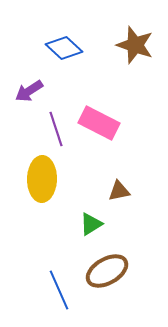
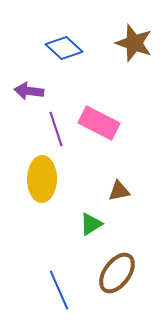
brown star: moved 1 px left, 2 px up
purple arrow: rotated 40 degrees clockwise
brown ellipse: moved 10 px right, 2 px down; rotated 24 degrees counterclockwise
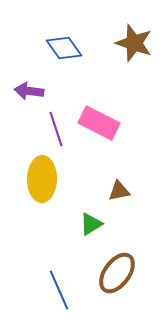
blue diamond: rotated 12 degrees clockwise
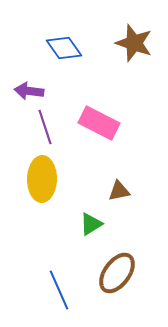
purple line: moved 11 px left, 2 px up
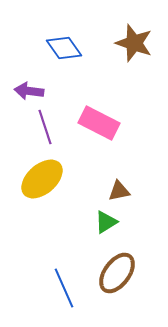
yellow ellipse: rotated 48 degrees clockwise
green triangle: moved 15 px right, 2 px up
blue line: moved 5 px right, 2 px up
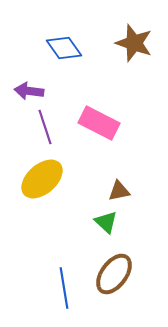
green triangle: rotated 45 degrees counterclockwise
brown ellipse: moved 3 px left, 1 px down
blue line: rotated 15 degrees clockwise
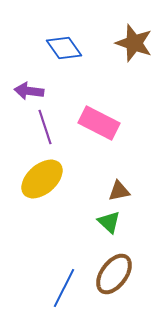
green triangle: moved 3 px right
blue line: rotated 36 degrees clockwise
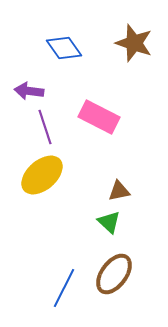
pink rectangle: moved 6 px up
yellow ellipse: moved 4 px up
